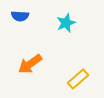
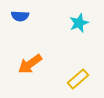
cyan star: moved 13 px right
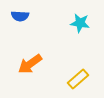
cyan star: moved 1 px right; rotated 30 degrees clockwise
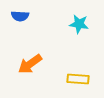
cyan star: moved 1 px left, 1 px down
yellow rectangle: rotated 45 degrees clockwise
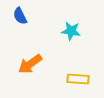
blue semicircle: rotated 60 degrees clockwise
cyan star: moved 8 px left, 7 px down
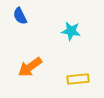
orange arrow: moved 3 px down
yellow rectangle: rotated 10 degrees counterclockwise
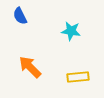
orange arrow: rotated 80 degrees clockwise
yellow rectangle: moved 2 px up
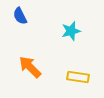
cyan star: rotated 24 degrees counterclockwise
yellow rectangle: rotated 15 degrees clockwise
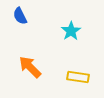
cyan star: rotated 18 degrees counterclockwise
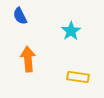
orange arrow: moved 2 px left, 8 px up; rotated 40 degrees clockwise
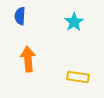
blue semicircle: rotated 30 degrees clockwise
cyan star: moved 3 px right, 9 px up
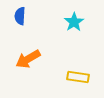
orange arrow: rotated 115 degrees counterclockwise
